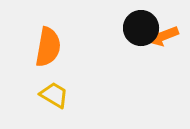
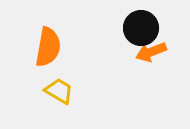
orange arrow: moved 12 px left, 16 px down
yellow trapezoid: moved 5 px right, 4 px up
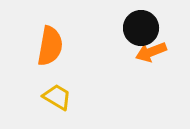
orange semicircle: moved 2 px right, 1 px up
yellow trapezoid: moved 2 px left, 6 px down
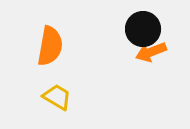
black circle: moved 2 px right, 1 px down
